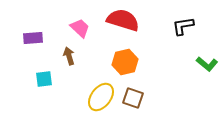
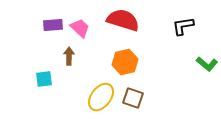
purple rectangle: moved 20 px right, 13 px up
brown arrow: rotated 18 degrees clockwise
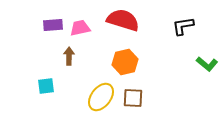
pink trapezoid: rotated 55 degrees counterclockwise
cyan square: moved 2 px right, 7 px down
brown square: rotated 15 degrees counterclockwise
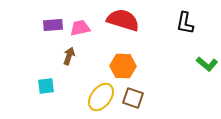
black L-shape: moved 2 px right, 3 px up; rotated 70 degrees counterclockwise
brown arrow: rotated 18 degrees clockwise
orange hexagon: moved 2 px left, 4 px down; rotated 15 degrees clockwise
brown square: rotated 15 degrees clockwise
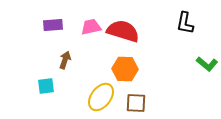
red semicircle: moved 11 px down
pink trapezoid: moved 11 px right, 1 px up
brown arrow: moved 4 px left, 4 px down
orange hexagon: moved 2 px right, 3 px down
brown square: moved 3 px right, 5 px down; rotated 15 degrees counterclockwise
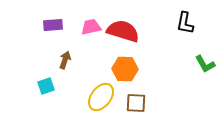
green L-shape: moved 2 px left; rotated 20 degrees clockwise
cyan square: rotated 12 degrees counterclockwise
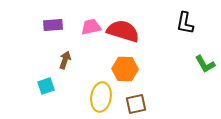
yellow ellipse: rotated 28 degrees counterclockwise
brown square: moved 1 px down; rotated 15 degrees counterclockwise
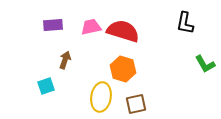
orange hexagon: moved 2 px left; rotated 15 degrees clockwise
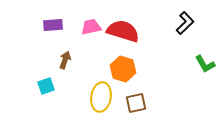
black L-shape: rotated 145 degrees counterclockwise
brown square: moved 1 px up
